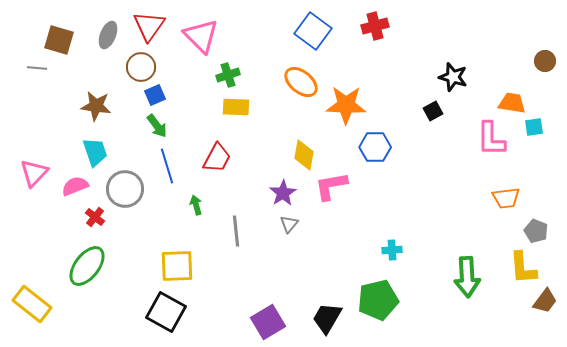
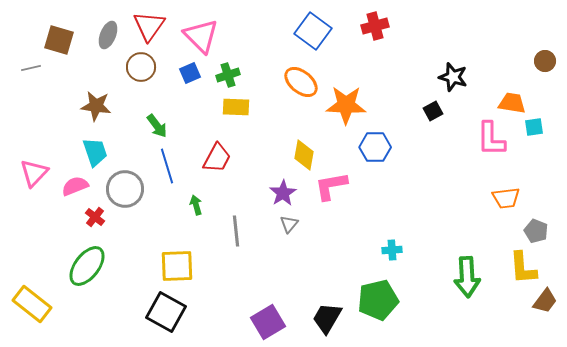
gray line at (37, 68): moved 6 px left; rotated 18 degrees counterclockwise
blue square at (155, 95): moved 35 px right, 22 px up
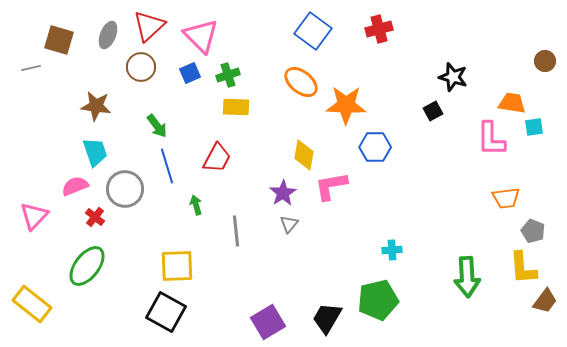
red triangle at (149, 26): rotated 12 degrees clockwise
red cross at (375, 26): moved 4 px right, 3 px down
pink triangle at (34, 173): moved 43 px down
gray pentagon at (536, 231): moved 3 px left
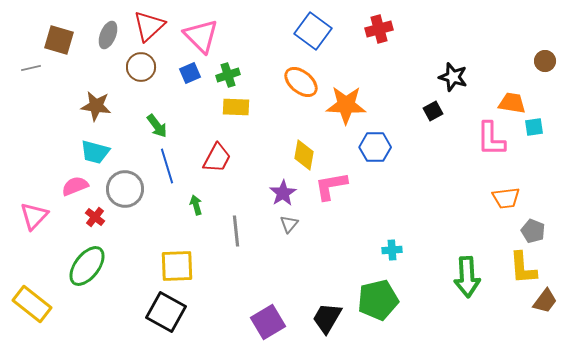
cyan trapezoid at (95, 152): rotated 124 degrees clockwise
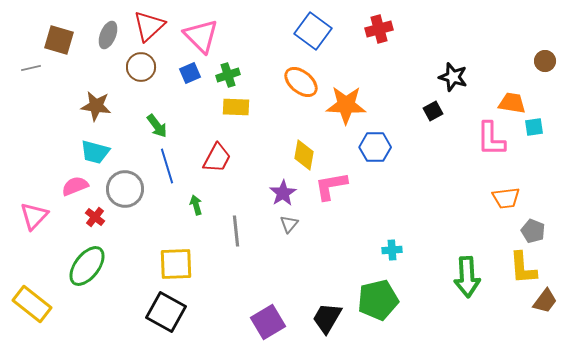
yellow square at (177, 266): moved 1 px left, 2 px up
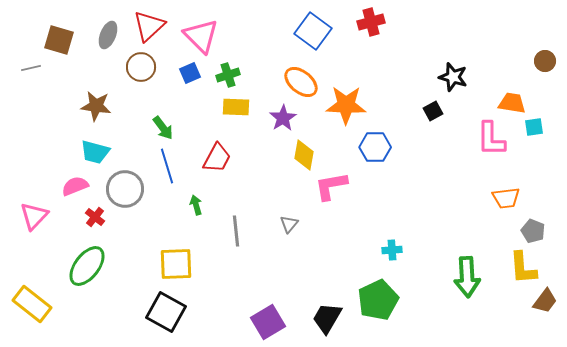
red cross at (379, 29): moved 8 px left, 7 px up
green arrow at (157, 126): moved 6 px right, 2 px down
purple star at (283, 193): moved 75 px up
green pentagon at (378, 300): rotated 12 degrees counterclockwise
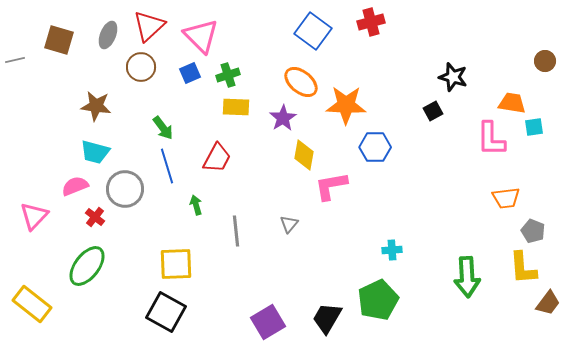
gray line at (31, 68): moved 16 px left, 8 px up
brown trapezoid at (545, 301): moved 3 px right, 2 px down
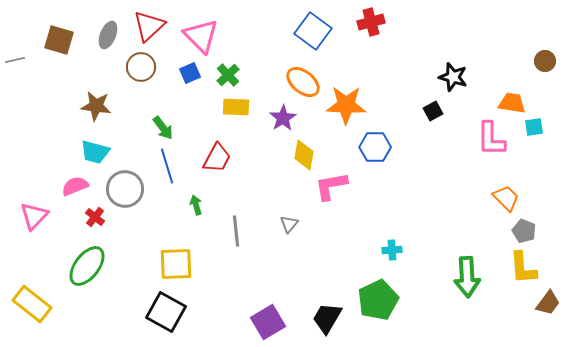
green cross at (228, 75): rotated 25 degrees counterclockwise
orange ellipse at (301, 82): moved 2 px right
orange trapezoid at (506, 198): rotated 128 degrees counterclockwise
gray pentagon at (533, 231): moved 9 px left
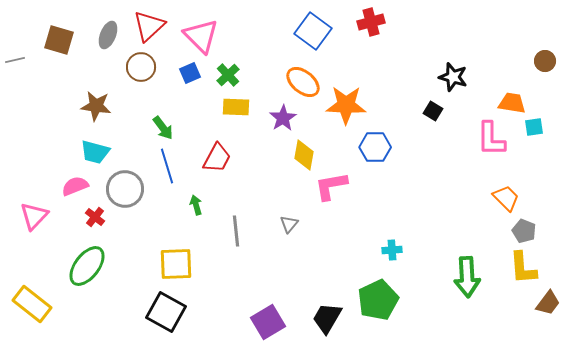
black square at (433, 111): rotated 30 degrees counterclockwise
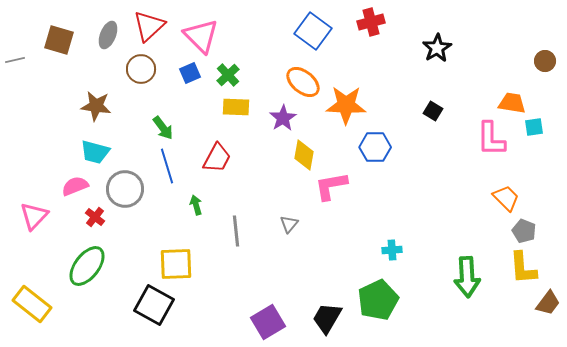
brown circle at (141, 67): moved 2 px down
black star at (453, 77): moved 16 px left, 29 px up; rotated 24 degrees clockwise
black square at (166, 312): moved 12 px left, 7 px up
